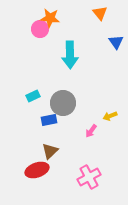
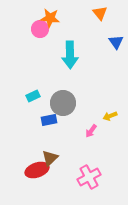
brown triangle: moved 7 px down
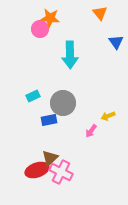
yellow arrow: moved 2 px left
pink cross: moved 28 px left, 5 px up; rotated 35 degrees counterclockwise
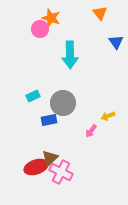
orange star: moved 1 px right; rotated 12 degrees clockwise
red ellipse: moved 1 px left, 3 px up
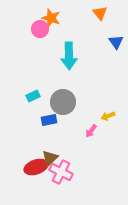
cyan arrow: moved 1 px left, 1 px down
gray circle: moved 1 px up
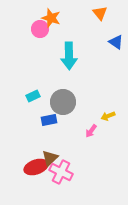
blue triangle: rotated 21 degrees counterclockwise
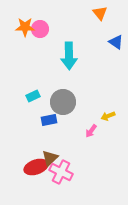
orange star: moved 26 px left, 9 px down; rotated 18 degrees counterclockwise
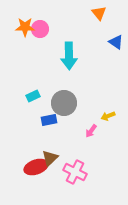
orange triangle: moved 1 px left
gray circle: moved 1 px right, 1 px down
pink cross: moved 14 px right
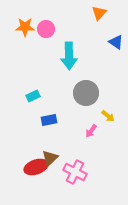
orange triangle: rotated 21 degrees clockwise
pink circle: moved 6 px right
gray circle: moved 22 px right, 10 px up
yellow arrow: rotated 120 degrees counterclockwise
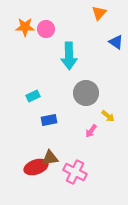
brown triangle: rotated 36 degrees clockwise
